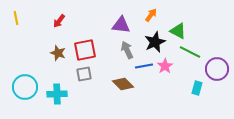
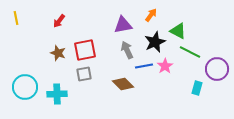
purple triangle: moved 2 px right; rotated 18 degrees counterclockwise
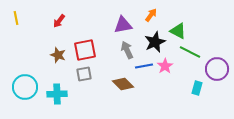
brown star: moved 2 px down
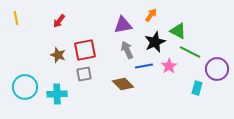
pink star: moved 4 px right
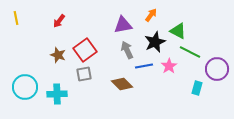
red square: rotated 25 degrees counterclockwise
brown diamond: moved 1 px left
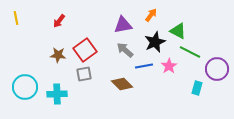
gray arrow: moved 2 px left; rotated 24 degrees counterclockwise
brown star: rotated 14 degrees counterclockwise
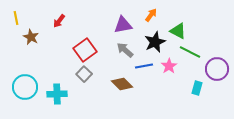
brown star: moved 27 px left, 18 px up; rotated 21 degrees clockwise
gray square: rotated 35 degrees counterclockwise
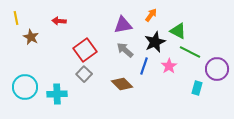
red arrow: rotated 56 degrees clockwise
blue line: rotated 60 degrees counterclockwise
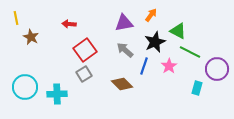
red arrow: moved 10 px right, 3 px down
purple triangle: moved 1 px right, 2 px up
gray square: rotated 14 degrees clockwise
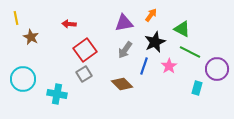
green triangle: moved 4 px right, 2 px up
gray arrow: rotated 96 degrees counterclockwise
cyan circle: moved 2 px left, 8 px up
cyan cross: rotated 12 degrees clockwise
